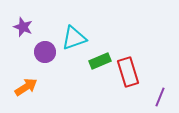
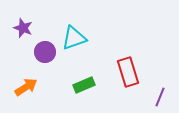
purple star: moved 1 px down
green rectangle: moved 16 px left, 24 px down
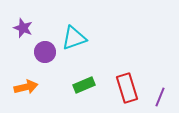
red rectangle: moved 1 px left, 16 px down
orange arrow: rotated 20 degrees clockwise
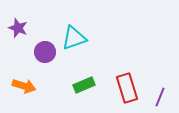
purple star: moved 5 px left
orange arrow: moved 2 px left, 1 px up; rotated 30 degrees clockwise
